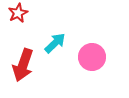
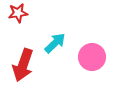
red star: rotated 18 degrees clockwise
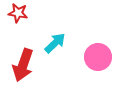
red star: rotated 18 degrees clockwise
pink circle: moved 6 px right
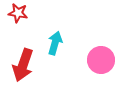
cyan arrow: rotated 30 degrees counterclockwise
pink circle: moved 3 px right, 3 px down
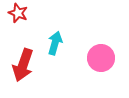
red star: rotated 12 degrees clockwise
pink circle: moved 2 px up
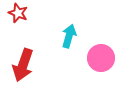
cyan arrow: moved 14 px right, 7 px up
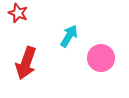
cyan arrow: rotated 15 degrees clockwise
red arrow: moved 3 px right, 2 px up
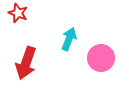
cyan arrow: moved 3 px down; rotated 10 degrees counterclockwise
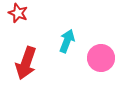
cyan arrow: moved 2 px left, 2 px down
